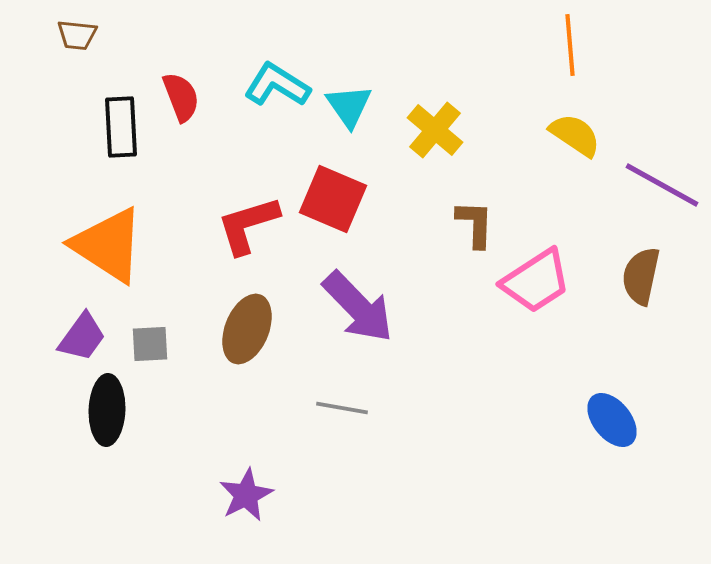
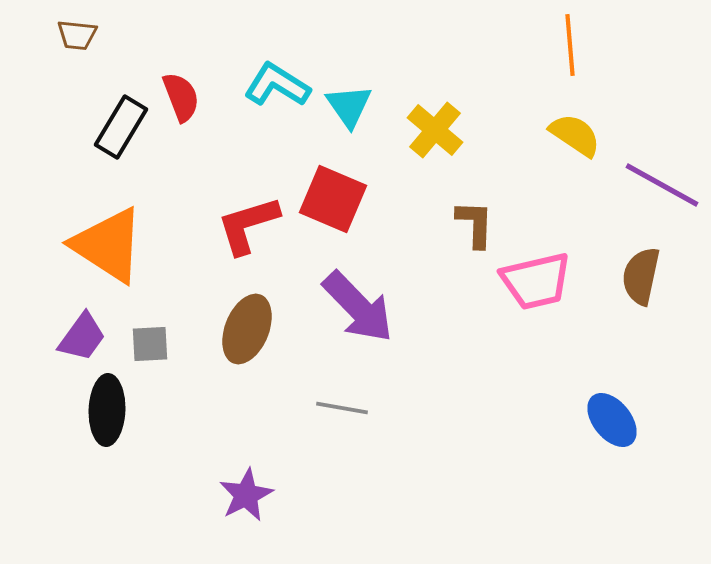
black rectangle: rotated 34 degrees clockwise
pink trapezoid: rotated 20 degrees clockwise
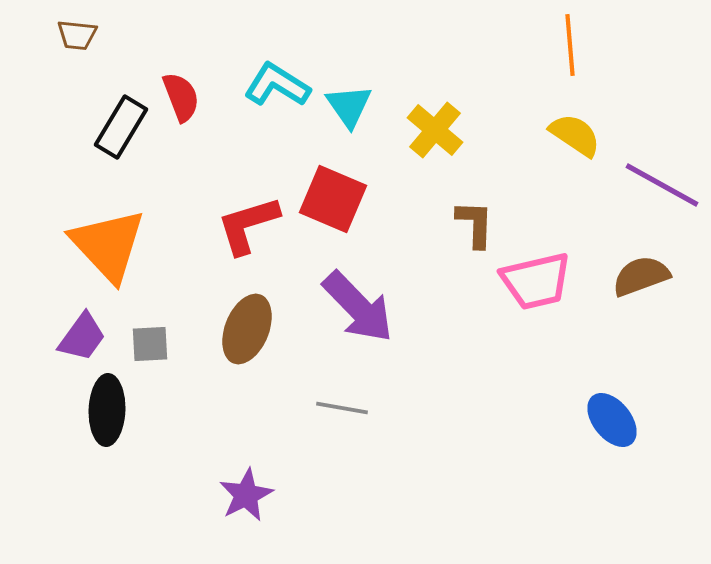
orange triangle: rotated 14 degrees clockwise
brown semicircle: rotated 58 degrees clockwise
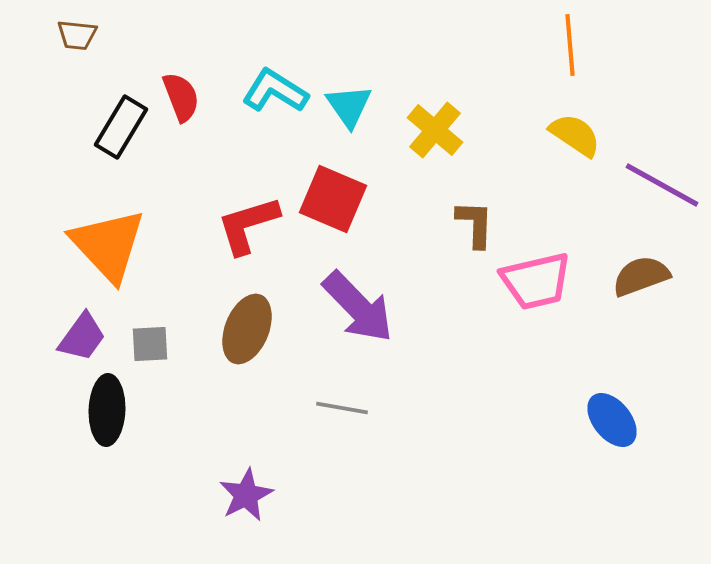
cyan L-shape: moved 2 px left, 6 px down
